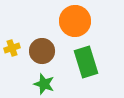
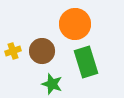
orange circle: moved 3 px down
yellow cross: moved 1 px right, 3 px down
green star: moved 8 px right
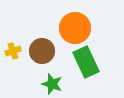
orange circle: moved 4 px down
green rectangle: rotated 8 degrees counterclockwise
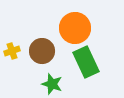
yellow cross: moved 1 px left
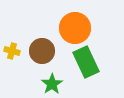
yellow cross: rotated 35 degrees clockwise
green star: rotated 20 degrees clockwise
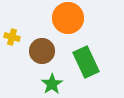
orange circle: moved 7 px left, 10 px up
yellow cross: moved 14 px up
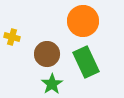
orange circle: moved 15 px right, 3 px down
brown circle: moved 5 px right, 3 px down
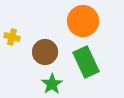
brown circle: moved 2 px left, 2 px up
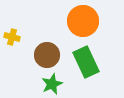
brown circle: moved 2 px right, 3 px down
green star: rotated 10 degrees clockwise
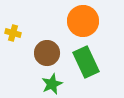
yellow cross: moved 1 px right, 4 px up
brown circle: moved 2 px up
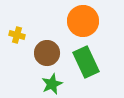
yellow cross: moved 4 px right, 2 px down
